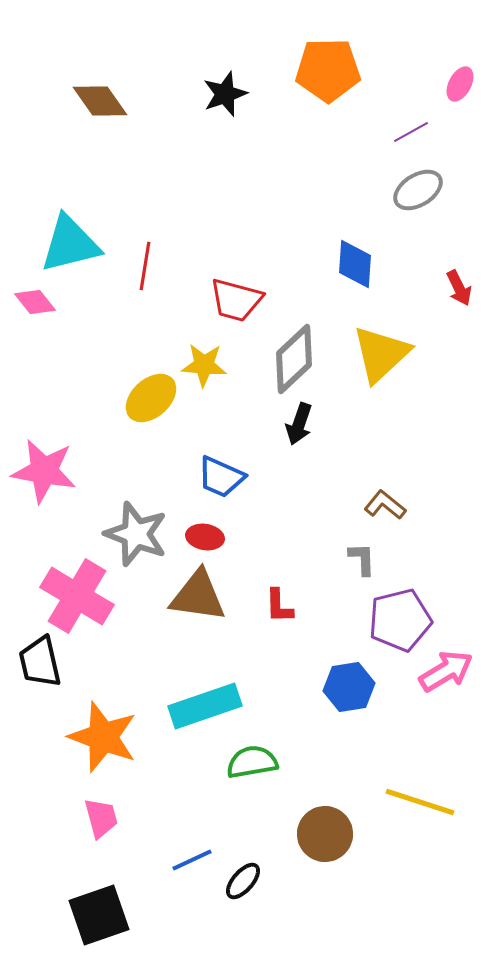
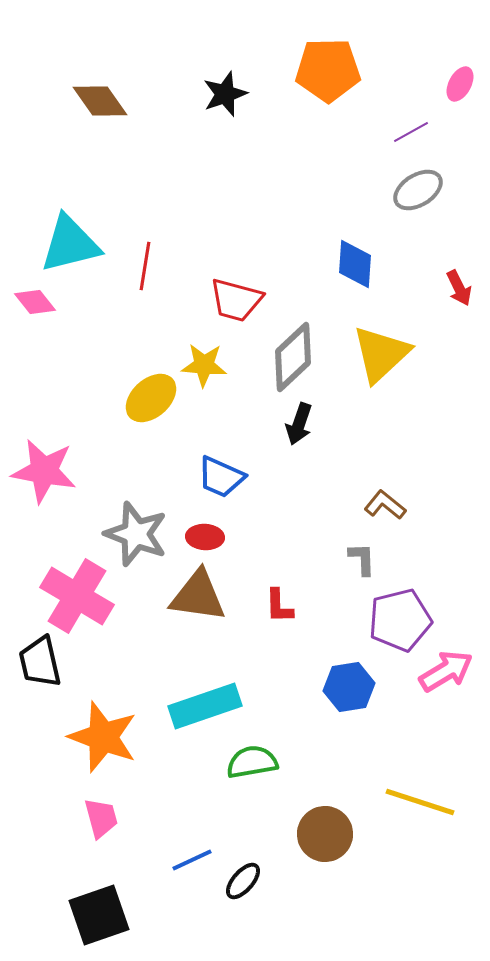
gray diamond: moved 1 px left, 2 px up
red ellipse: rotated 6 degrees counterclockwise
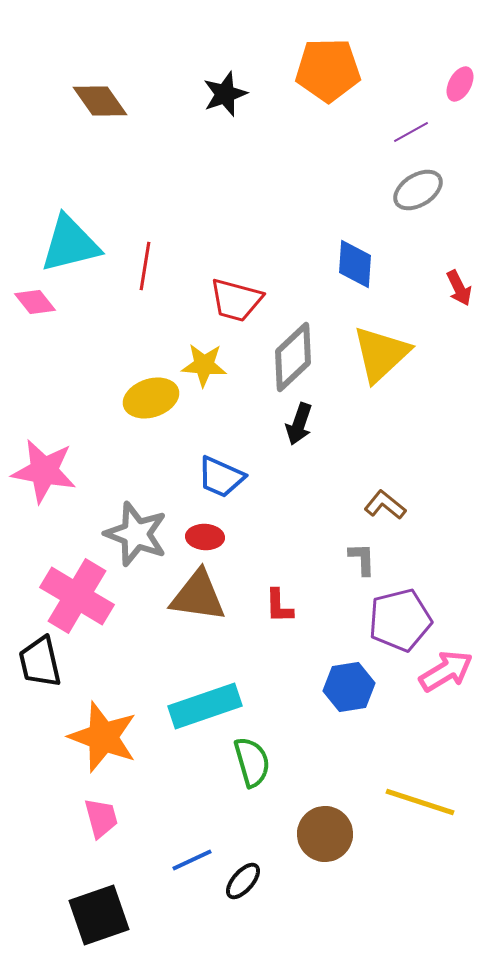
yellow ellipse: rotated 24 degrees clockwise
green semicircle: rotated 84 degrees clockwise
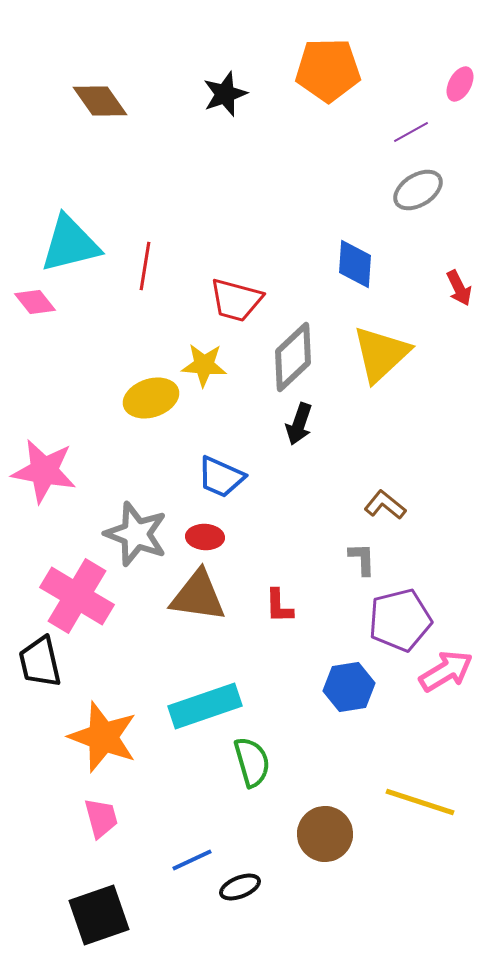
black ellipse: moved 3 px left, 6 px down; rotated 27 degrees clockwise
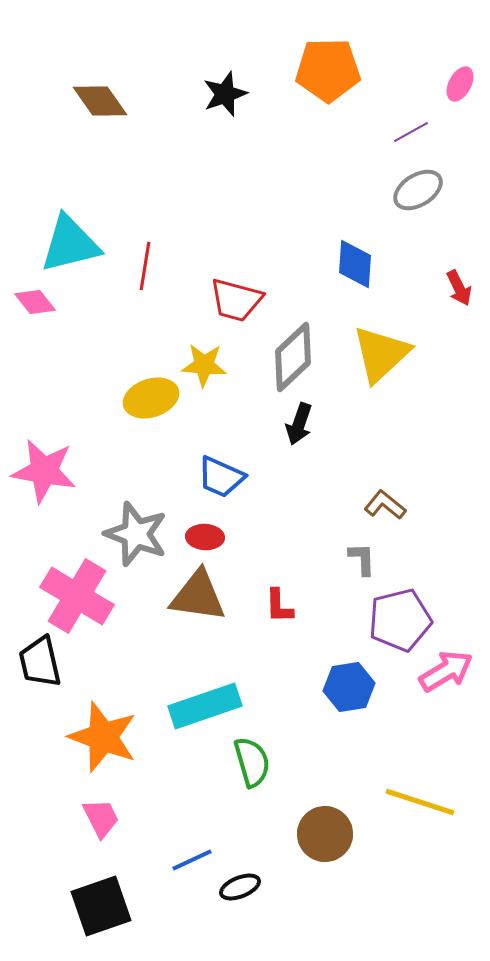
pink trapezoid: rotated 12 degrees counterclockwise
black square: moved 2 px right, 9 px up
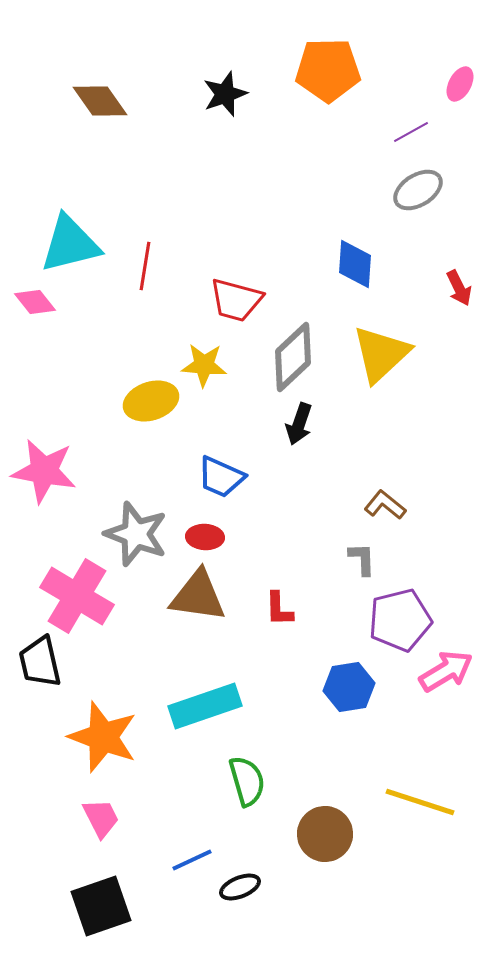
yellow ellipse: moved 3 px down
red L-shape: moved 3 px down
green semicircle: moved 5 px left, 19 px down
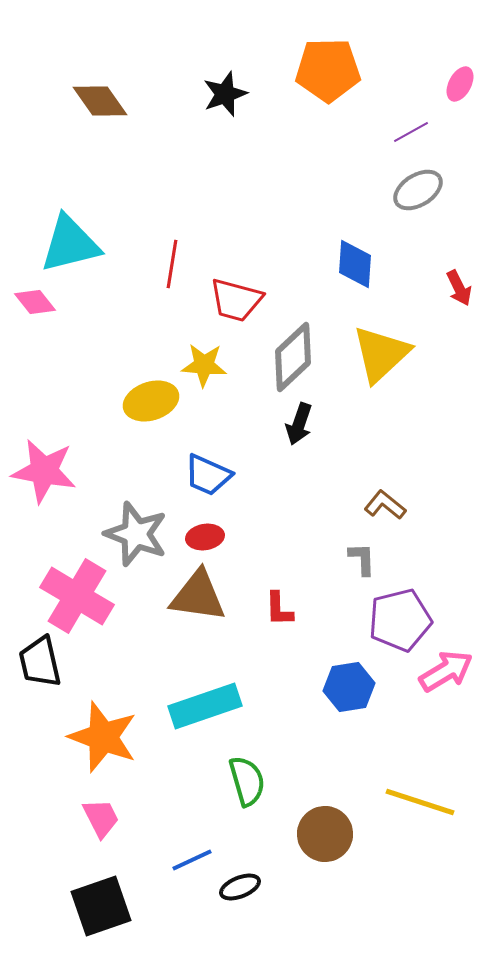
red line: moved 27 px right, 2 px up
blue trapezoid: moved 13 px left, 2 px up
red ellipse: rotated 12 degrees counterclockwise
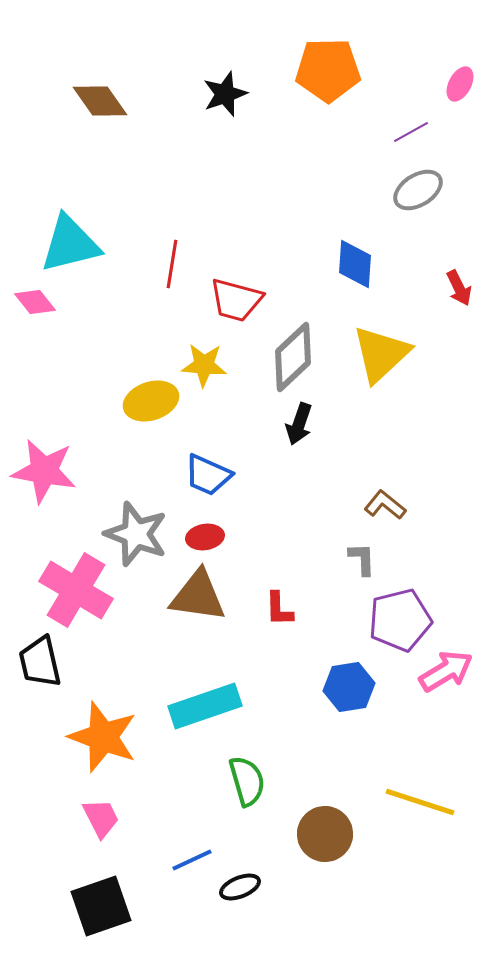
pink cross: moved 1 px left, 6 px up
